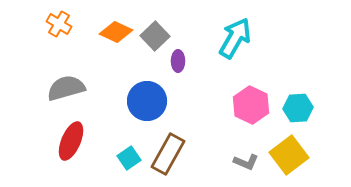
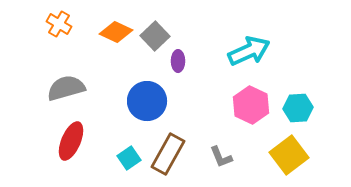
cyan arrow: moved 14 px right, 13 px down; rotated 36 degrees clockwise
gray L-shape: moved 25 px left, 5 px up; rotated 45 degrees clockwise
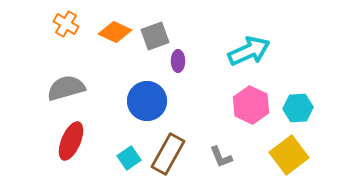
orange cross: moved 7 px right
orange diamond: moved 1 px left
gray square: rotated 24 degrees clockwise
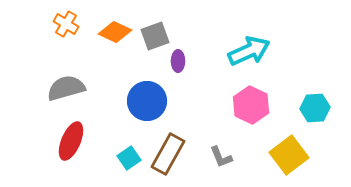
cyan hexagon: moved 17 px right
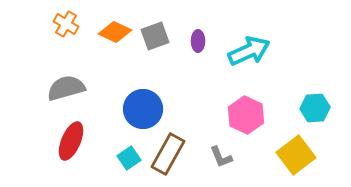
purple ellipse: moved 20 px right, 20 px up
blue circle: moved 4 px left, 8 px down
pink hexagon: moved 5 px left, 10 px down
yellow square: moved 7 px right
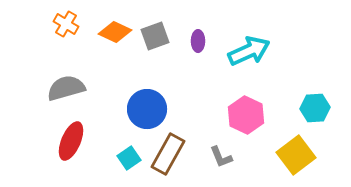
blue circle: moved 4 px right
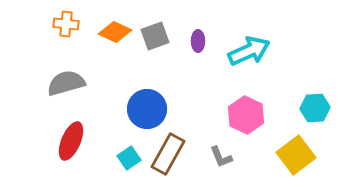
orange cross: rotated 25 degrees counterclockwise
gray semicircle: moved 5 px up
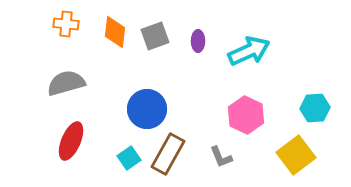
orange diamond: rotated 72 degrees clockwise
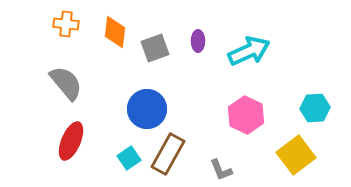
gray square: moved 12 px down
gray semicircle: rotated 66 degrees clockwise
gray L-shape: moved 13 px down
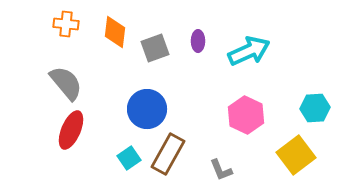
red ellipse: moved 11 px up
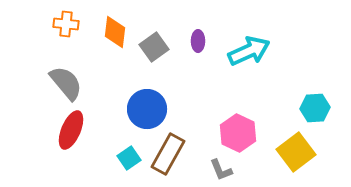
gray square: moved 1 px left, 1 px up; rotated 16 degrees counterclockwise
pink hexagon: moved 8 px left, 18 px down
yellow square: moved 3 px up
